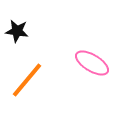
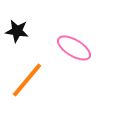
pink ellipse: moved 18 px left, 15 px up
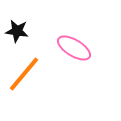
orange line: moved 3 px left, 6 px up
